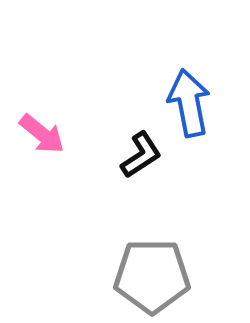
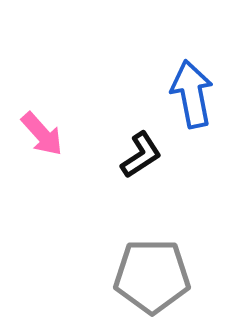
blue arrow: moved 3 px right, 9 px up
pink arrow: rotated 9 degrees clockwise
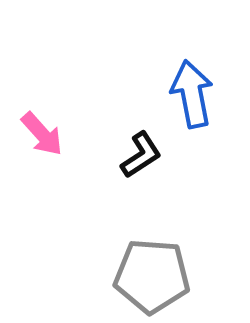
gray pentagon: rotated 4 degrees clockwise
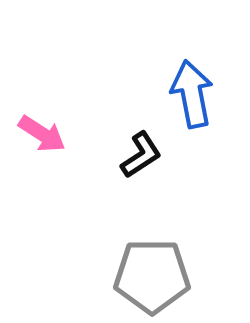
pink arrow: rotated 15 degrees counterclockwise
gray pentagon: rotated 4 degrees counterclockwise
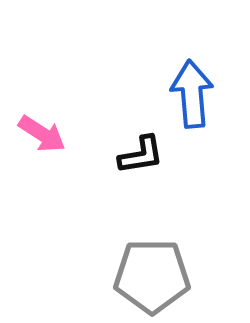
blue arrow: rotated 6 degrees clockwise
black L-shape: rotated 24 degrees clockwise
